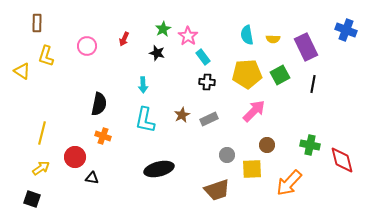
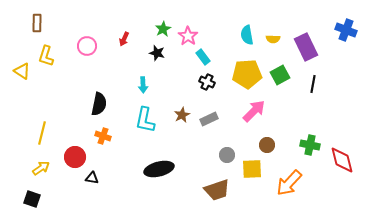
black cross: rotated 21 degrees clockwise
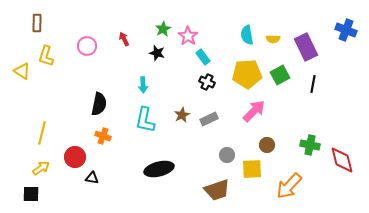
red arrow: rotated 128 degrees clockwise
orange arrow: moved 3 px down
black square: moved 1 px left, 5 px up; rotated 18 degrees counterclockwise
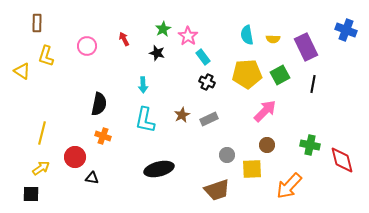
pink arrow: moved 11 px right
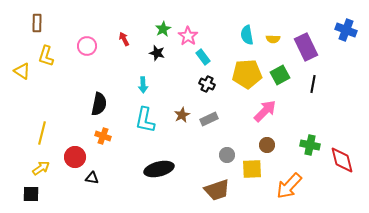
black cross: moved 2 px down
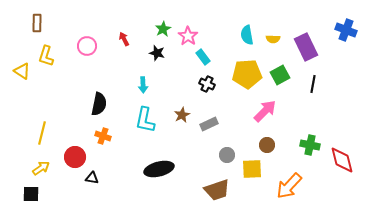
gray rectangle: moved 5 px down
